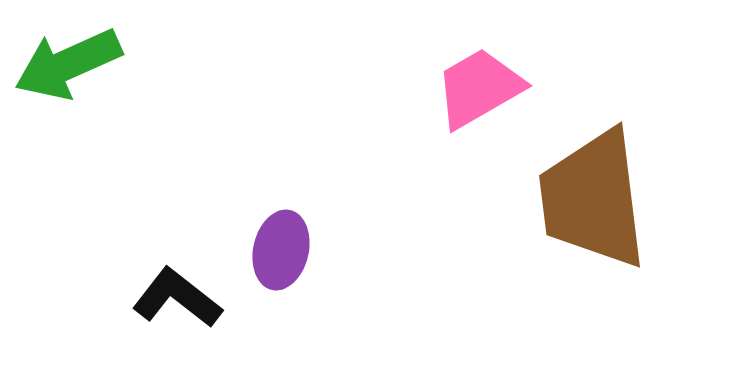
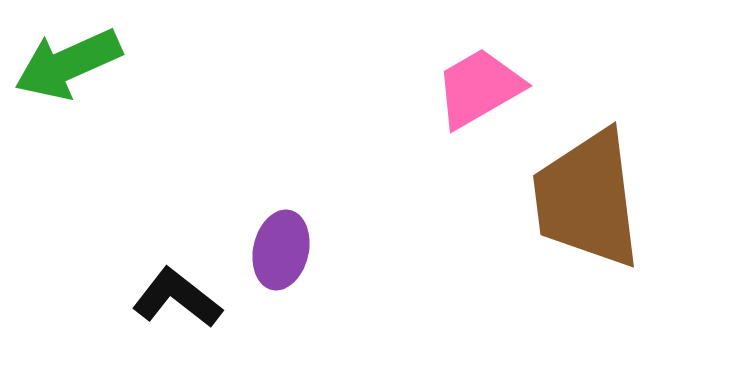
brown trapezoid: moved 6 px left
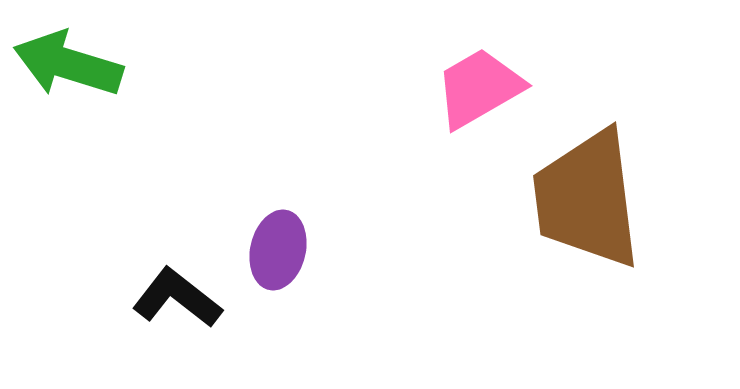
green arrow: rotated 41 degrees clockwise
purple ellipse: moved 3 px left
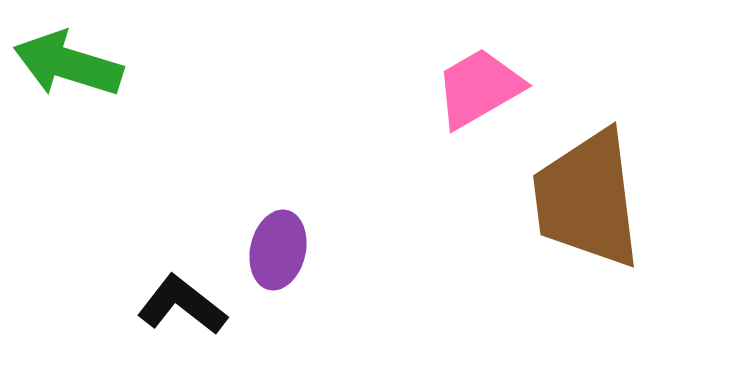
black L-shape: moved 5 px right, 7 px down
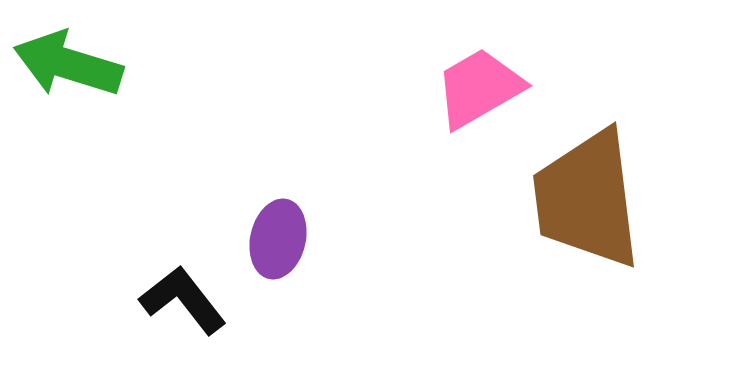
purple ellipse: moved 11 px up
black L-shape: moved 1 px right, 5 px up; rotated 14 degrees clockwise
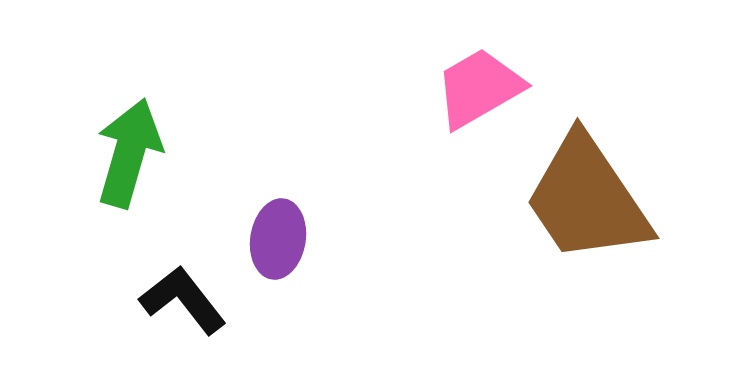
green arrow: moved 61 px right, 89 px down; rotated 89 degrees clockwise
brown trapezoid: rotated 27 degrees counterclockwise
purple ellipse: rotated 4 degrees counterclockwise
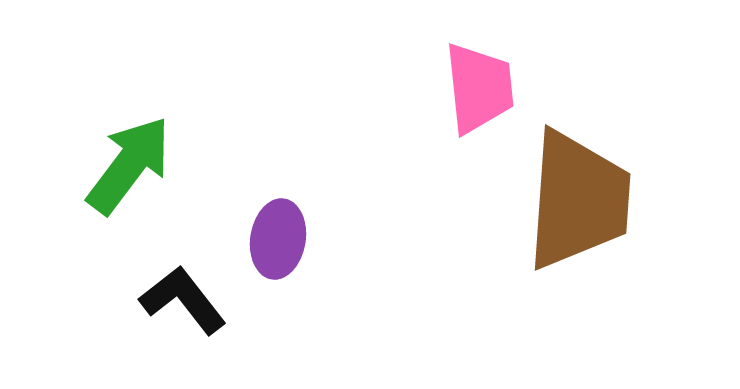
pink trapezoid: rotated 114 degrees clockwise
green arrow: moved 12 px down; rotated 21 degrees clockwise
brown trapezoid: moved 9 px left, 1 px down; rotated 142 degrees counterclockwise
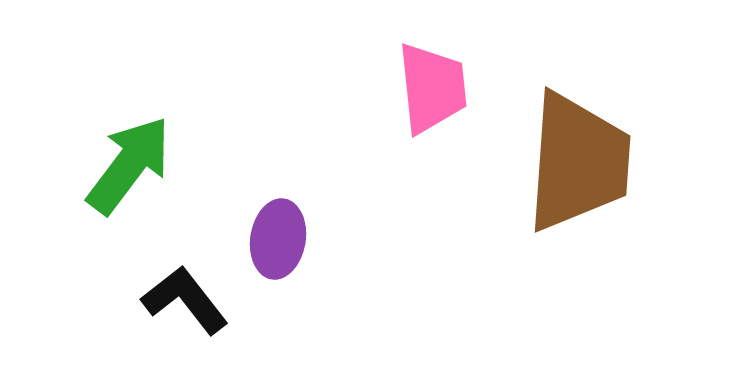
pink trapezoid: moved 47 px left
brown trapezoid: moved 38 px up
black L-shape: moved 2 px right
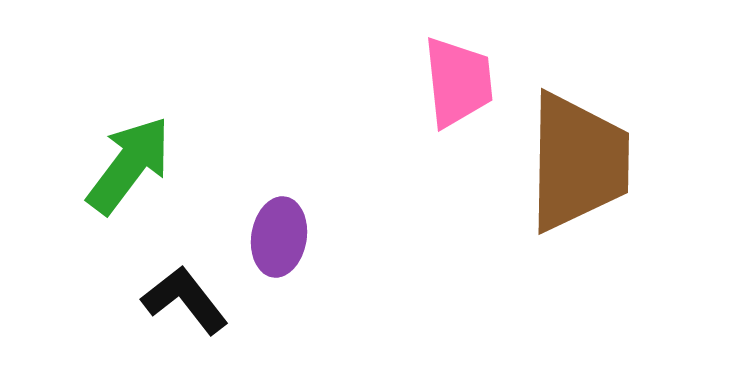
pink trapezoid: moved 26 px right, 6 px up
brown trapezoid: rotated 3 degrees counterclockwise
purple ellipse: moved 1 px right, 2 px up
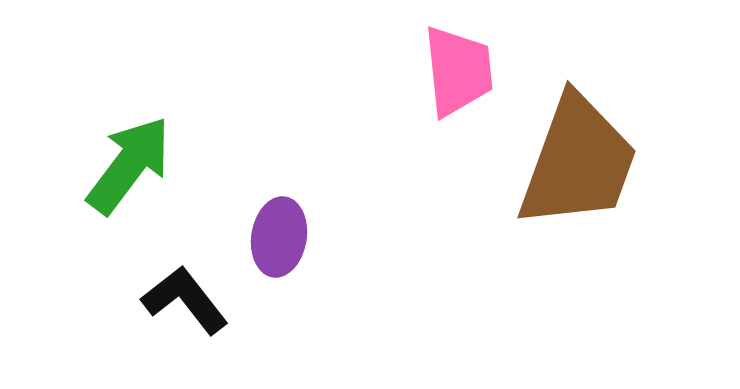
pink trapezoid: moved 11 px up
brown trapezoid: rotated 19 degrees clockwise
